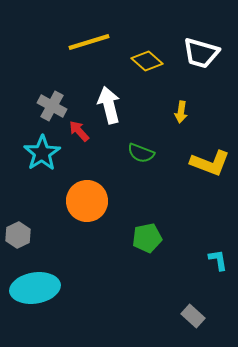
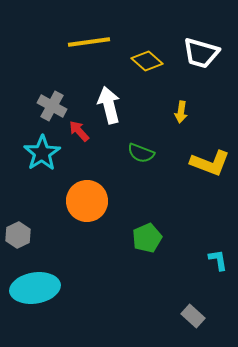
yellow line: rotated 9 degrees clockwise
green pentagon: rotated 12 degrees counterclockwise
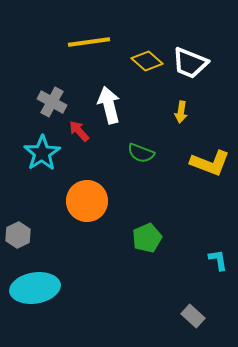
white trapezoid: moved 11 px left, 10 px down; rotated 6 degrees clockwise
gray cross: moved 4 px up
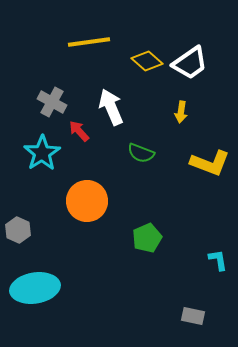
white trapezoid: rotated 57 degrees counterclockwise
white arrow: moved 2 px right, 2 px down; rotated 9 degrees counterclockwise
gray hexagon: moved 5 px up; rotated 10 degrees counterclockwise
gray rectangle: rotated 30 degrees counterclockwise
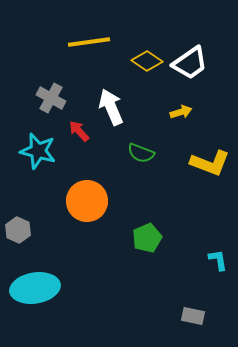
yellow diamond: rotated 8 degrees counterclockwise
gray cross: moved 1 px left, 4 px up
yellow arrow: rotated 115 degrees counterclockwise
cyan star: moved 4 px left, 2 px up; rotated 24 degrees counterclockwise
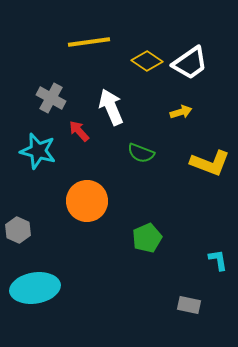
gray rectangle: moved 4 px left, 11 px up
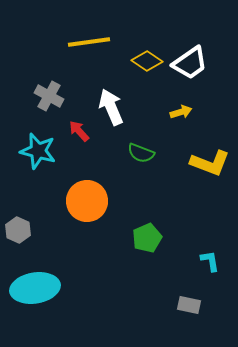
gray cross: moved 2 px left, 2 px up
cyan L-shape: moved 8 px left, 1 px down
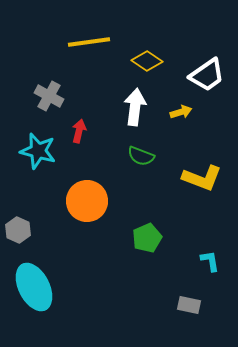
white trapezoid: moved 17 px right, 12 px down
white arrow: moved 24 px right; rotated 30 degrees clockwise
red arrow: rotated 55 degrees clockwise
green semicircle: moved 3 px down
yellow L-shape: moved 8 px left, 15 px down
cyan ellipse: moved 1 px left, 1 px up; rotated 72 degrees clockwise
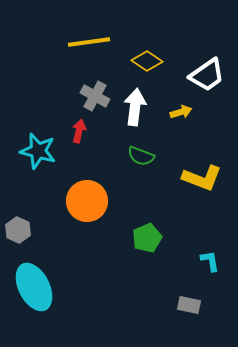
gray cross: moved 46 px right
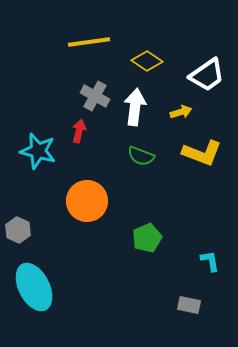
yellow L-shape: moved 25 px up
